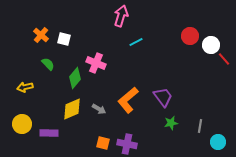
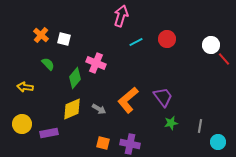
red circle: moved 23 px left, 3 px down
yellow arrow: rotated 21 degrees clockwise
purple rectangle: rotated 12 degrees counterclockwise
purple cross: moved 3 px right
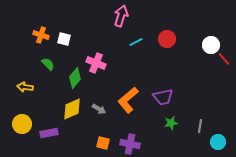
orange cross: rotated 21 degrees counterclockwise
purple trapezoid: rotated 115 degrees clockwise
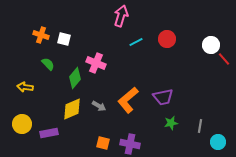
gray arrow: moved 3 px up
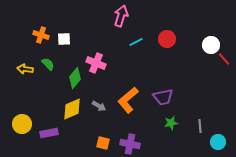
white square: rotated 16 degrees counterclockwise
yellow arrow: moved 18 px up
gray line: rotated 16 degrees counterclockwise
